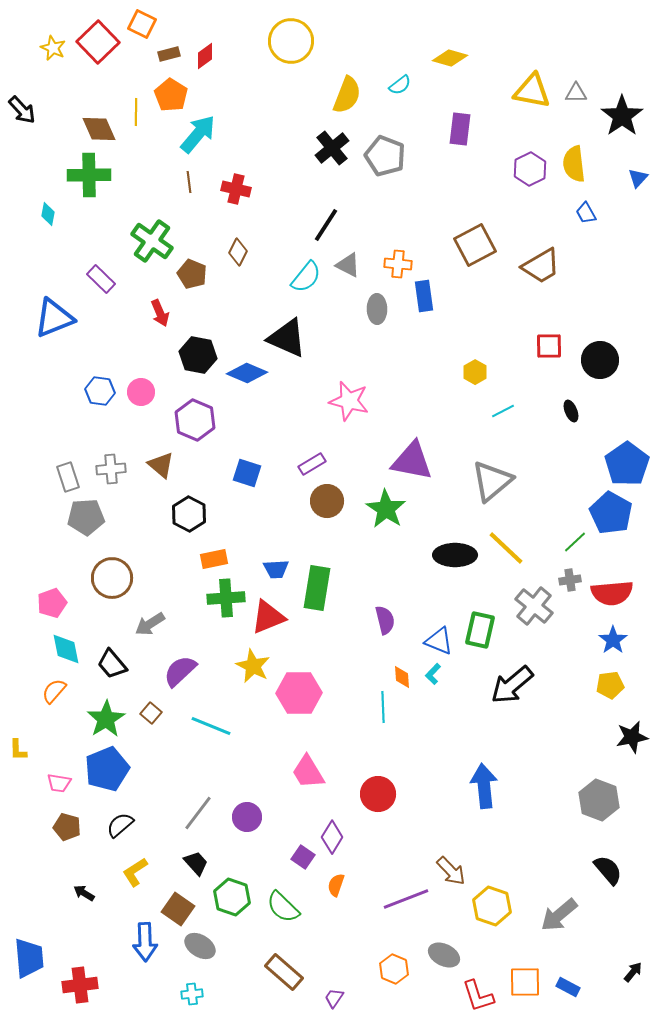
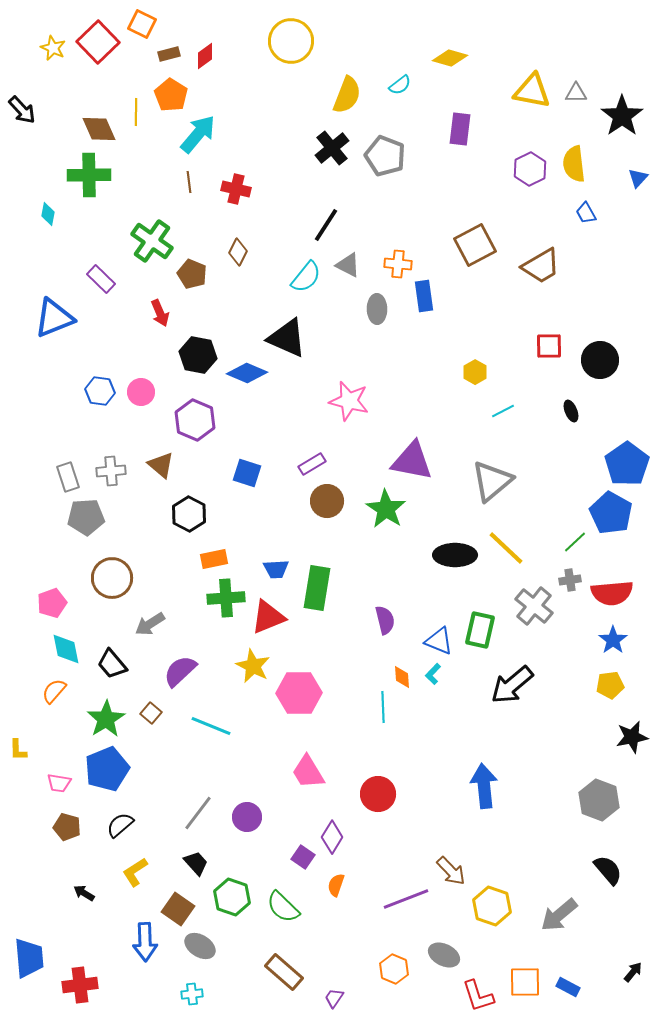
gray cross at (111, 469): moved 2 px down
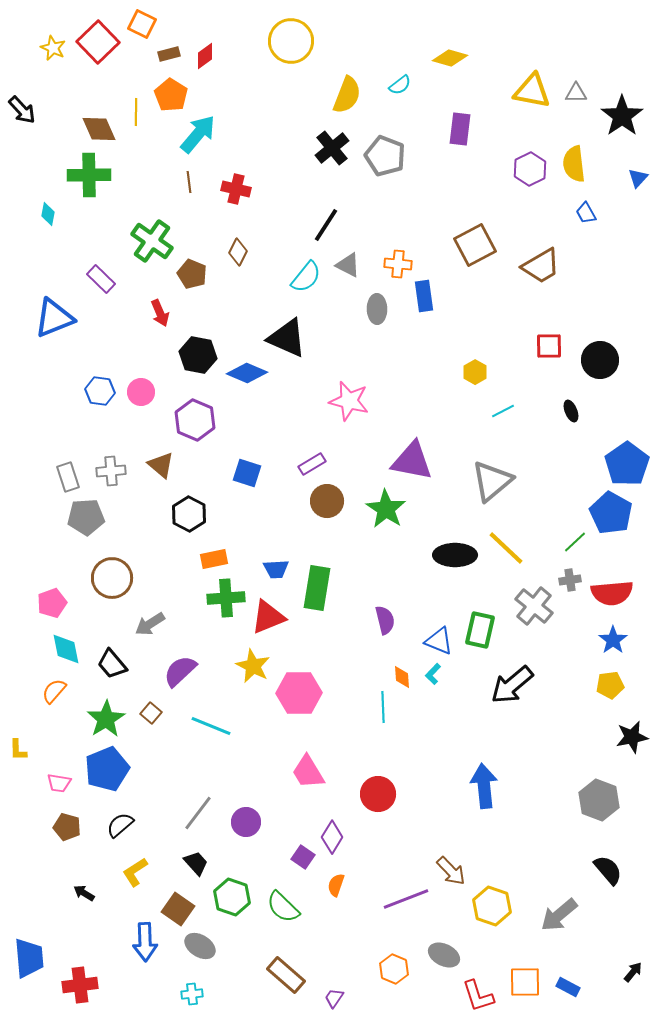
purple circle at (247, 817): moved 1 px left, 5 px down
brown rectangle at (284, 972): moved 2 px right, 3 px down
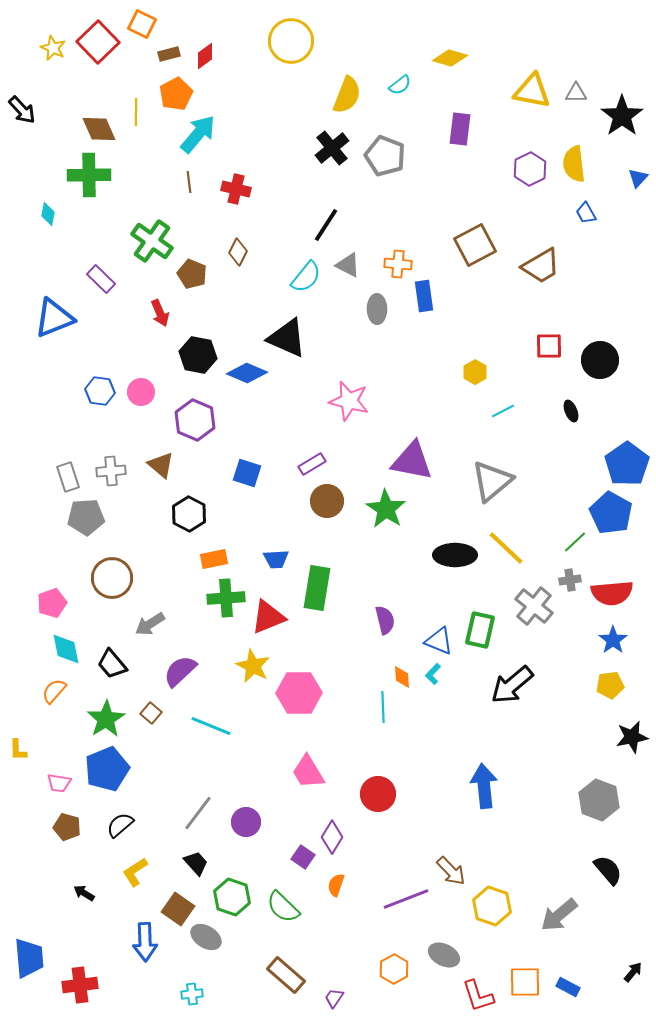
orange pentagon at (171, 95): moved 5 px right, 1 px up; rotated 12 degrees clockwise
blue trapezoid at (276, 569): moved 10 px up
gray ellipse at (200, 946): moved 6 px right, 9 px up
orange hexagon at (394, 969): rotated 8 degrees clockwise
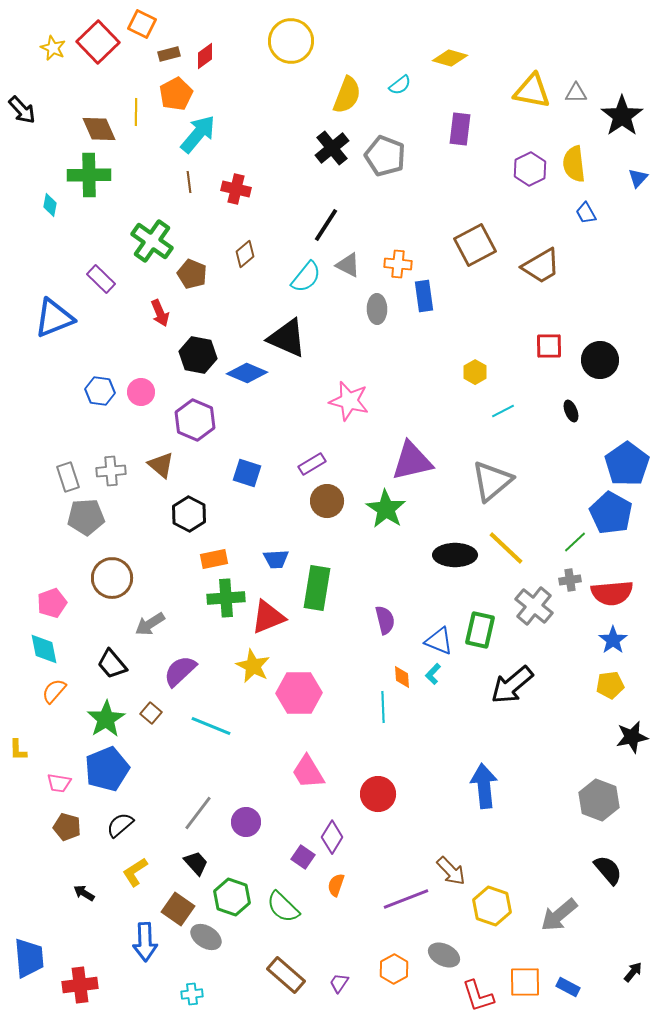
cyan diamond at (48, 214): moved 2 px right, 9 px up
brown diamond at (238, 252): moved 7 px right, 2 px down; rotated 24 degrees clockwise
purple triangle at (412, 461): rotated 24 degrees counterclockwise
cyan diamond at (66, 649): moved 22 px left
purple trapezoid at (334, 998): moved 5 px right, 15 px up
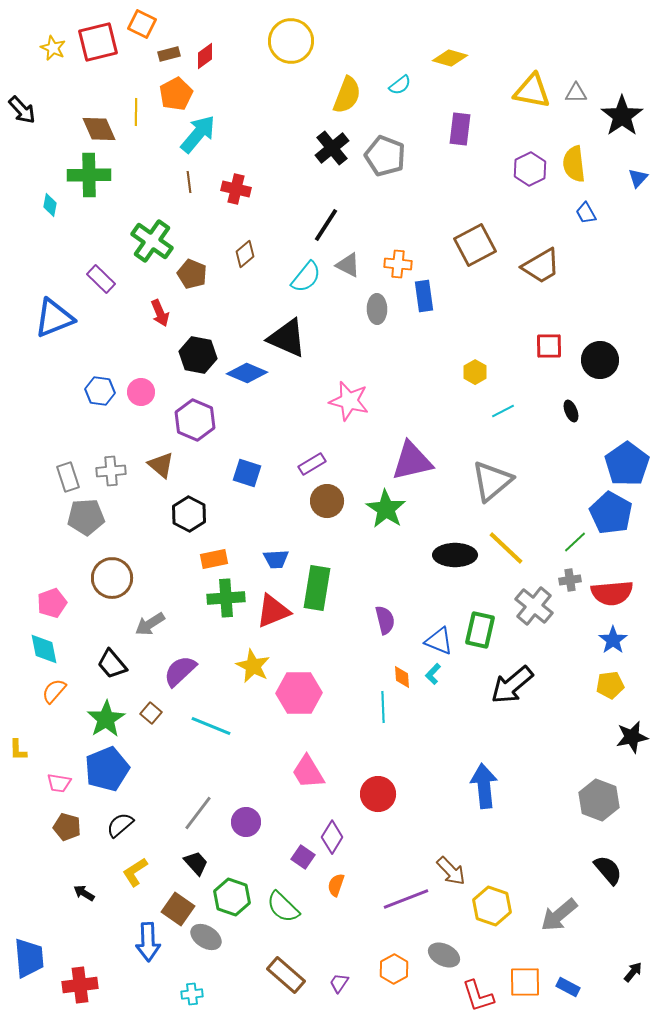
red square at (98, 42): rotated 30 degrees clockwise
red triangle at (268, 617): moved 5 px right, 6 px up
blue arrow at (145, 942): moved 3 px right
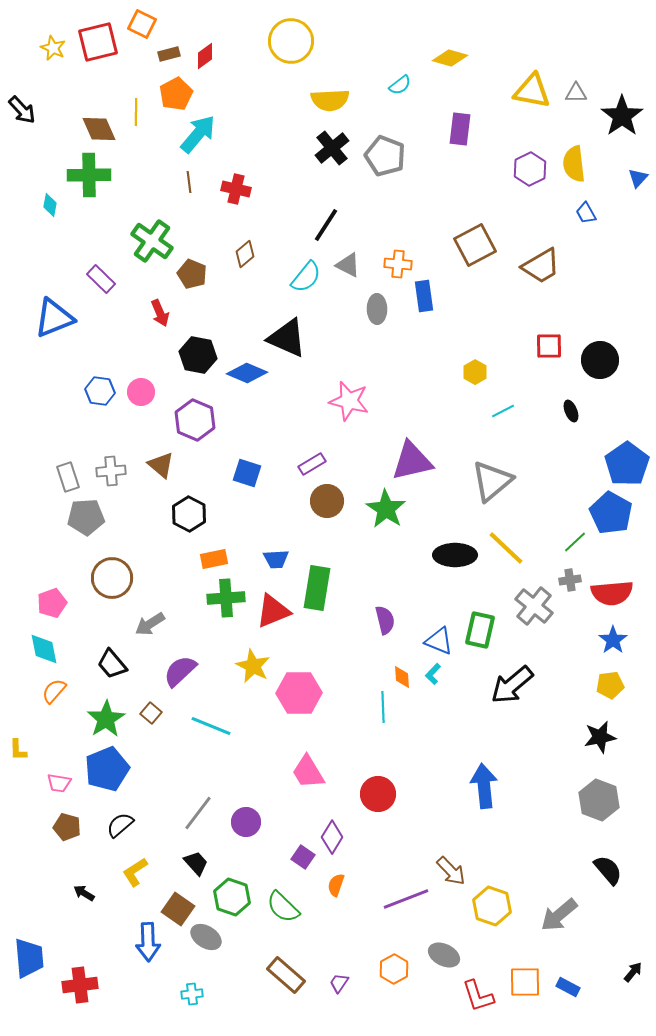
yellow semicircle at (347, 95): moved 17 px left, 5 px down; rotated 66 degrees clockwise
black star at (632, 737): moved 32 px left
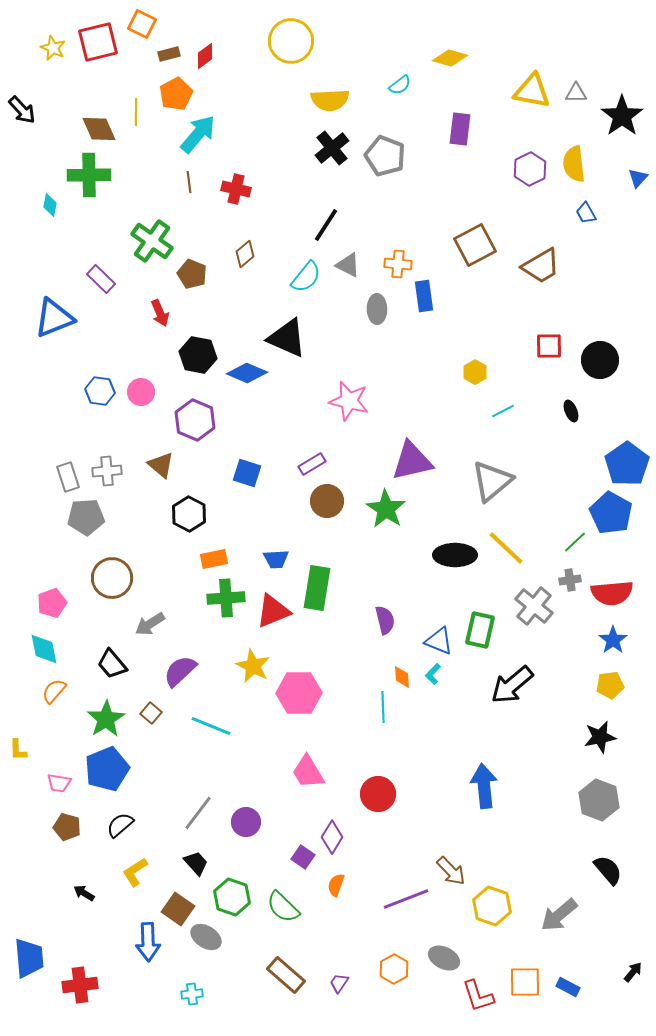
gray cross at (111, 471): moved 4 px left
gray ellipse at (444, 955): moved 3 px down
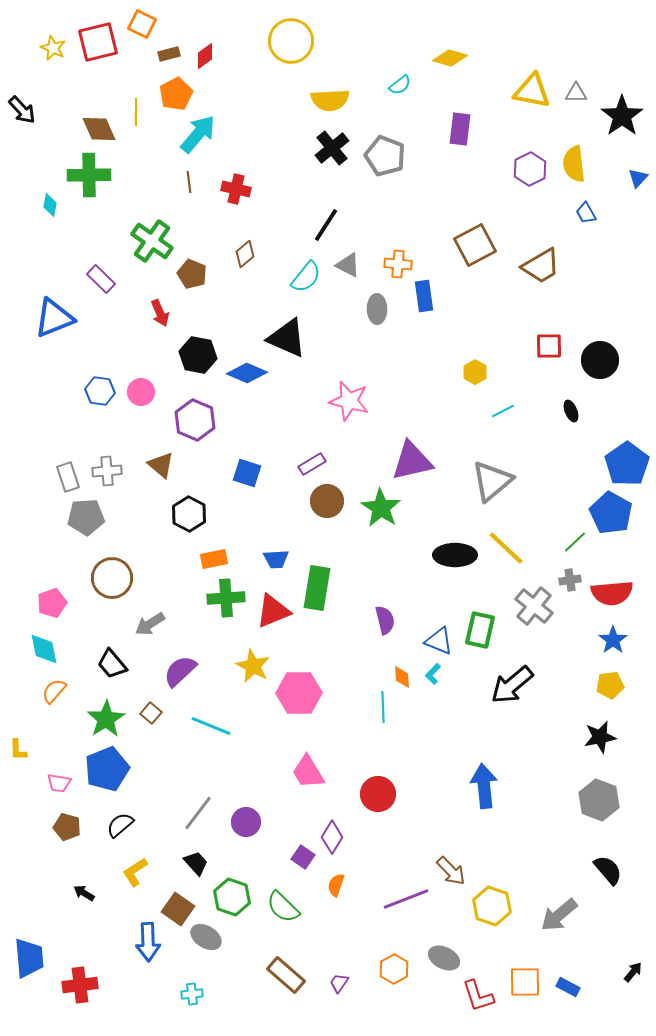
green star at (386, 509): moved 5 px left, 1 px up
